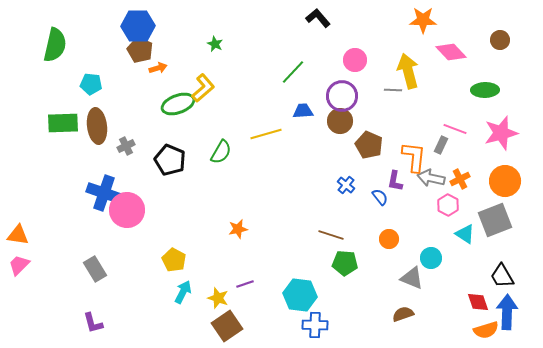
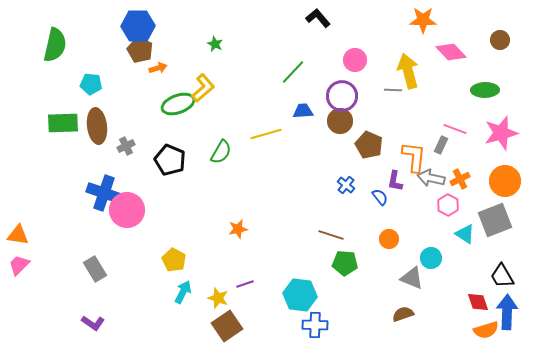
purple L-shape at (93, 323): rotated 40 degrees counterclockwise
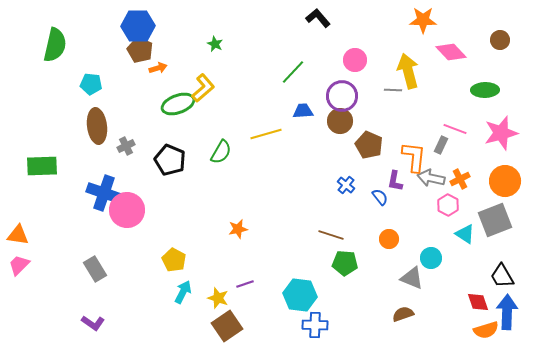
green rectangle at (63, 123): moved 21 px left, 43 px down
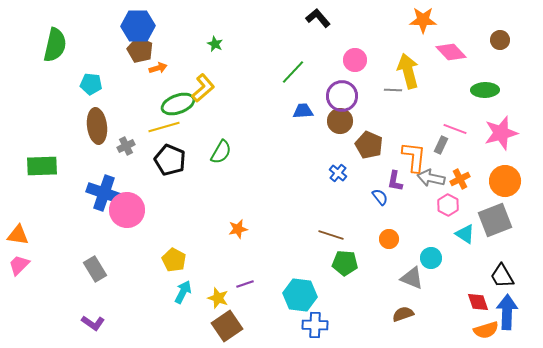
yellow line at (266, 134): moved 102 px left, 7 px up
blue cross at (346, 185): moved 8 px left, 12 px up
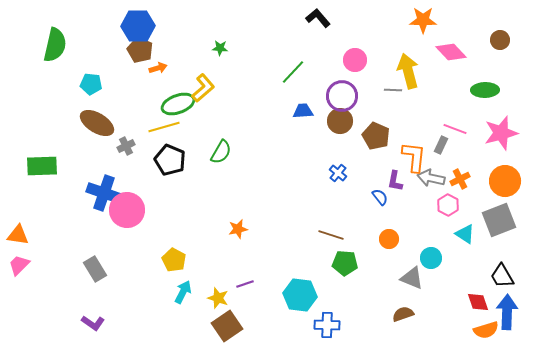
green star at (215, 44): moved 5 px right, 4 px down; rotated 21 degrees counterclockwise
brown ellipse at (97, 126): moved 3 px up; rotated 52 degrees counterclockwise
brown pentagon at (369, 145): moved 7 px right, 9 px up
gray square at (495, 220): moved 4 px right
blue cross at (315, 325): moved 12 px right
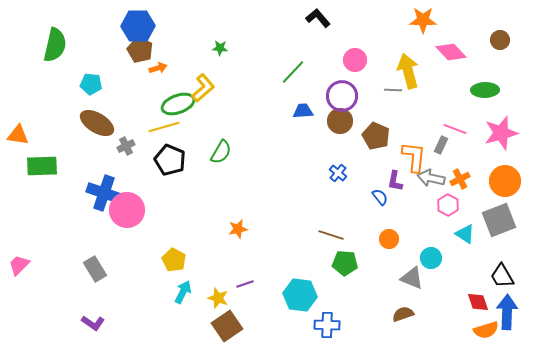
orange triangle at (18, 235): moved 100 px up
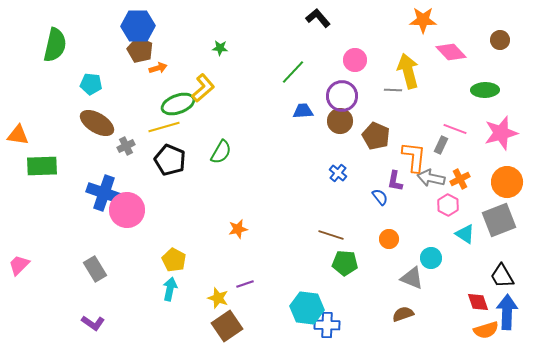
orange circle at (505, 181): moved 2 px right, 1 px down
cyan arrow at (183, 292): moved 13 px left, 3 px up; rotated 15 degrees counterclockwise
cyan hexagon at (300, 295): moved 7 px right, 13 px down
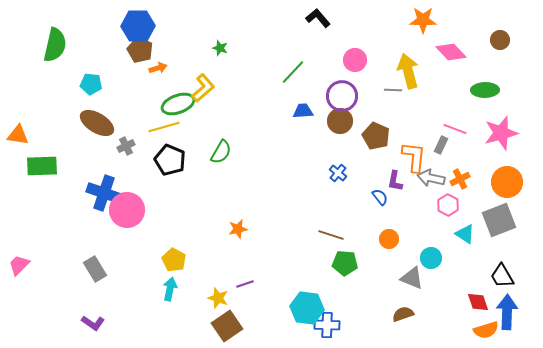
green star at (220, 48): rotated 14 degrees clockwise
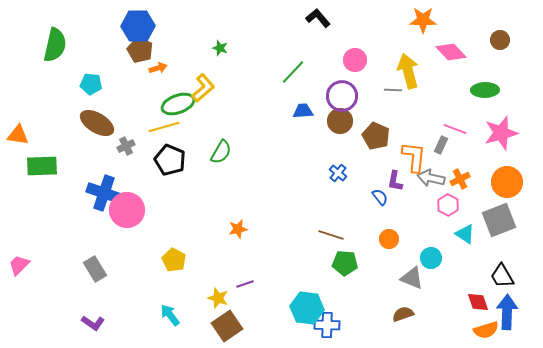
cyan arrow at (170, 289): moved 26 px down; rotated 50 degrees counterclockwise
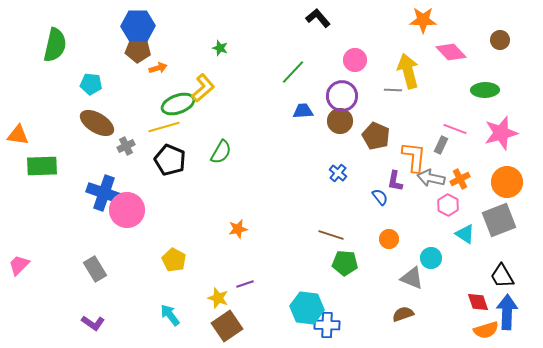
brown pentagon at (140, 50): moved 2 px left; rotated 20 degrees counterclockwise
